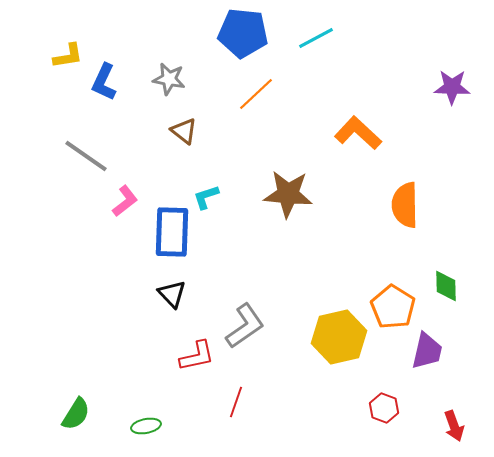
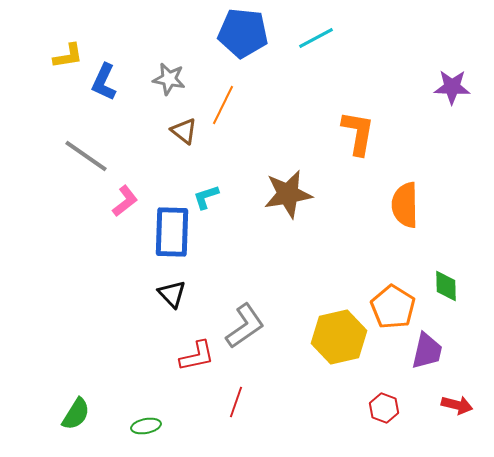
orange line: moved 33 px left, 11 px down; rotated 21 degrees counterclockwise
orange L-shape: rotated 57 degrees clockwise
brown star: rotated 15 degrees counterclockwise
red arrow: moved 3 px right, 21 px up; rotated 56 degrees counterclockwise
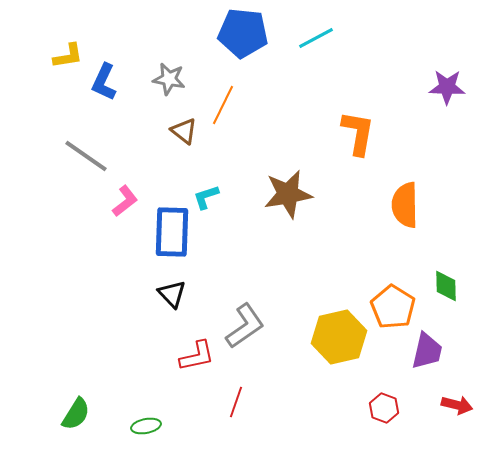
purple star: moved 5 px left
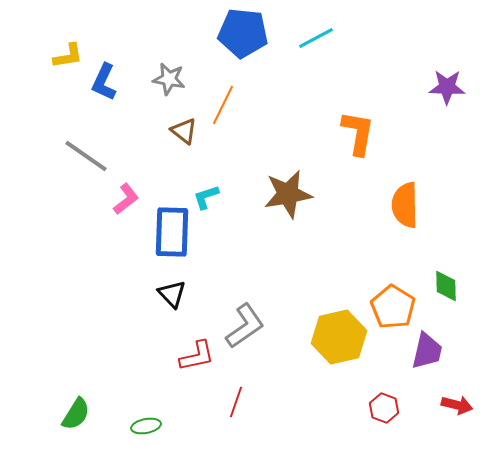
pink L-shape: moved 1 px right, 2 px up
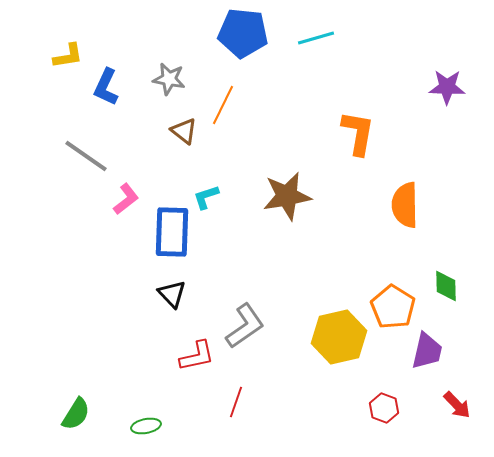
cyan line: rotated 12 degrees clockwise
blue L-shape: moved 2 px right, 5 px down
brown star: moved 1 px left, 2 px down
red arrow: rotated 32 degrees clockwise
